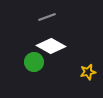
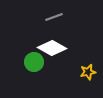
gray line: moved 7 px right
white diamond: moved 1 px right, 2 px down
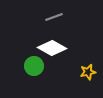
green circle: moved 4 px down
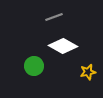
white diamond: moved 11 px right, 2 px up
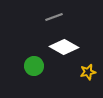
white diamond: moved 1 px right, 1 px down
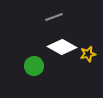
white diamond: moved 2 px left
yellow star: moved 18 px up
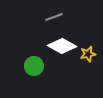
white diamond: moved 1 px up
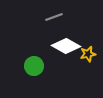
white diamond: moved 4 px right
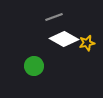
white diamond: moved 2 px left, 7 px up
yellow star: moved 1 px left, 11 px up
